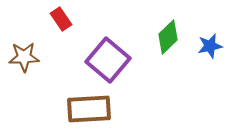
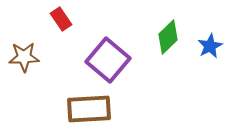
blue star: rotated 15 degrees counterclockwise
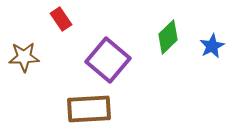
blue star: moved 2 px right
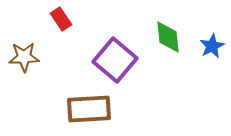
green diamond: rotated 52 degrees counterclockwise
purple square: moved 7 px right
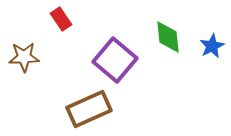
brown rectangle: rotated 21 degrees counterclockwise
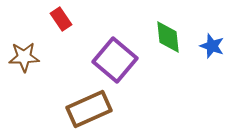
blue star: rotated 25 degrees counterclockwise
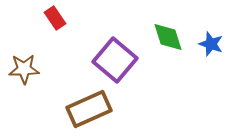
red rectangle: moved 6 px left, 1 px up
green diamond: rotated 12 degrees counterclockwise
blue star: moved 1 px left, 2 px up
brown star: moved 12 px down
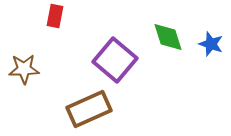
red rectangle: moved 2 px up; rotated 45 degrees clockwise
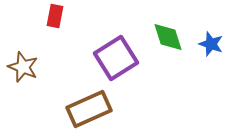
purple square: moved 1 px right, 2 px up; rotated 18 degrees clockwise
brown star: moved 1 px left, 2 px up; rotated 24 degrees clockwise
